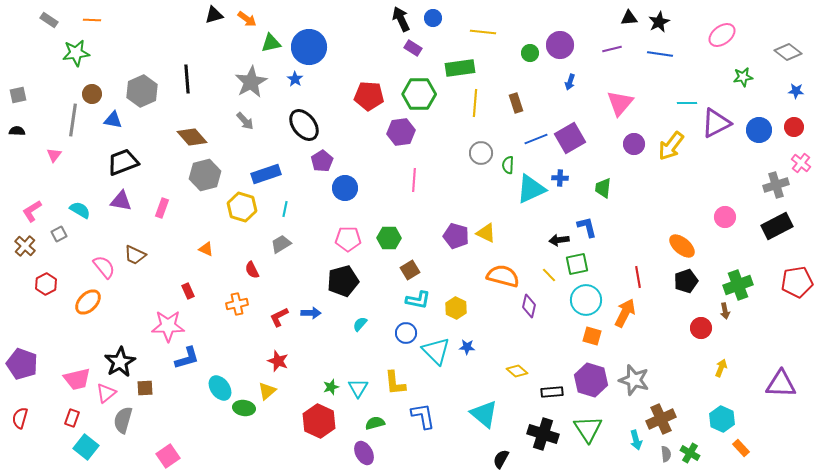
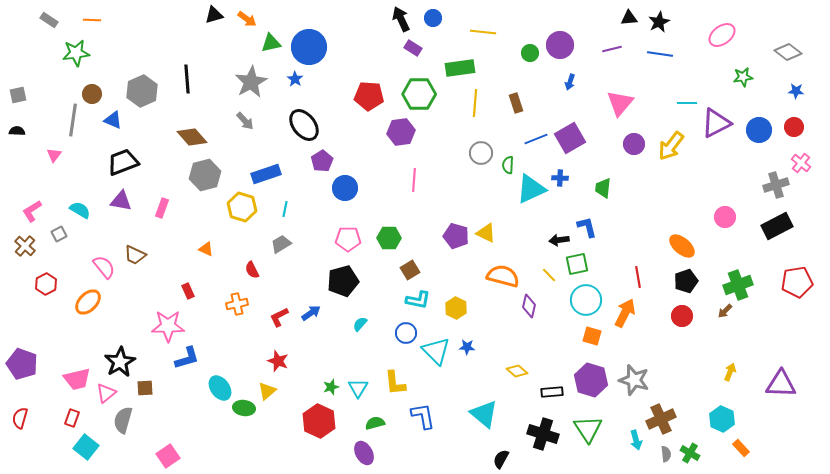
blue triangle at (113, 120): rotated 12 degrees clockwise
brown arrow at (725, 311): rotated 56 degrees clockwise
blue arrow at (311, 313): rotated 36 degrees counterclockwise
red circle at (701, 328): moved 19 px left, 12 px up
yellow arrow at (721, 368): moved 9 px right, 4 px down
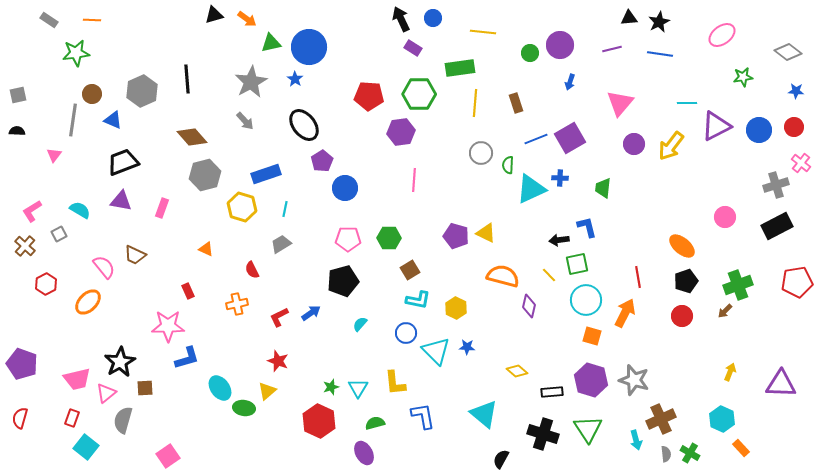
purple triangle at (716, 123): moved 3 px down
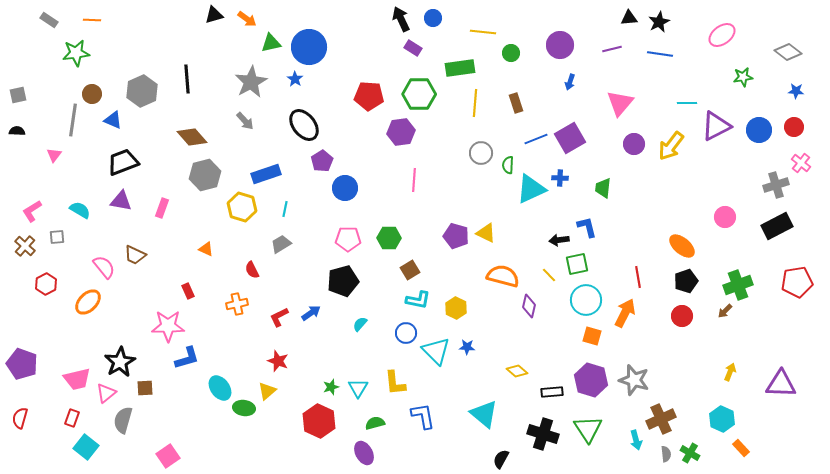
green circle at (530, 53): moved 19 px left
gray square at (59, 234): moved 2 px left, 3 px down; rotated 21 degrees clockwise
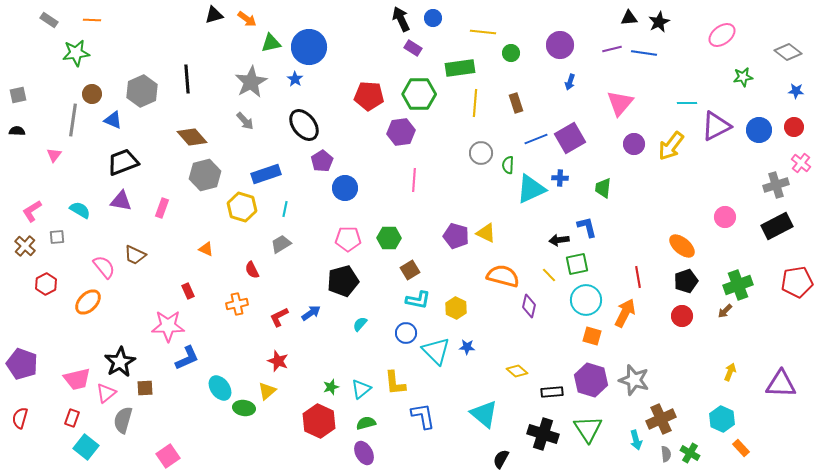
blue line at (660, 54): moved 16 px left, 1 px up
blue L-shape at (187, 358): rotated 8 degrees counterclockwise
cyan triangle at (358, 388): moved 3 px right, 1 px down; rotated 20 degrees clockwise
green semicircle at (375, 423): moved 9 px left
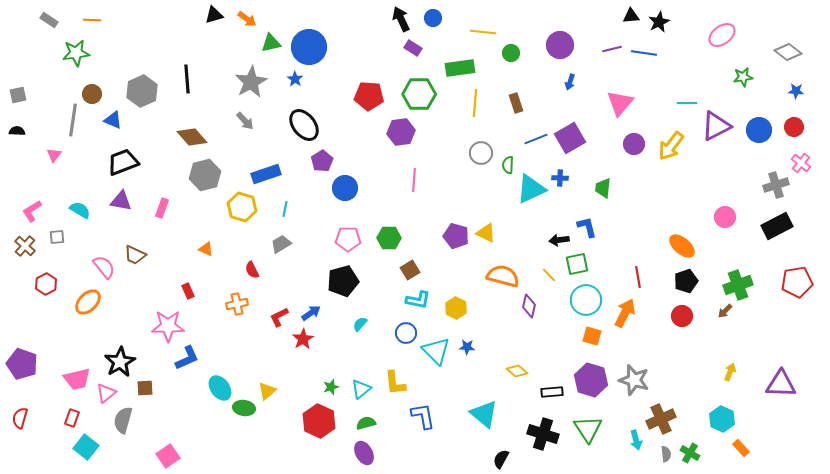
black triangle at (629, 18): moved 2 px right, 2 px up
red star at (278, 361): moved 25 px right, 22 px up; rotated 20 degrees clockwise
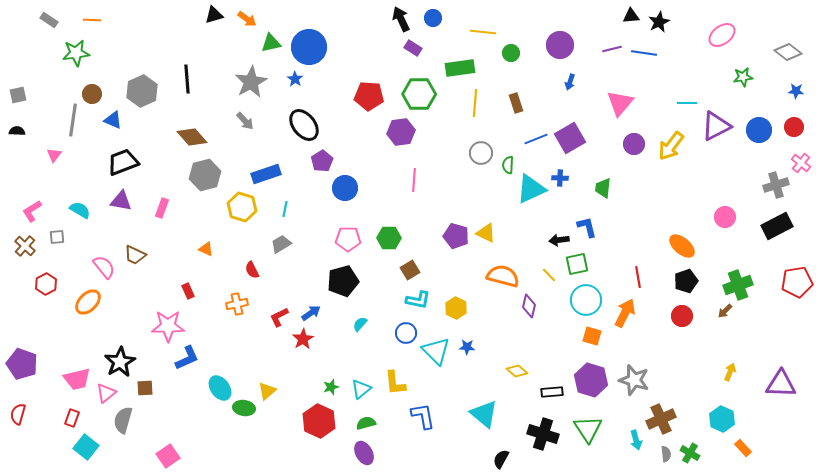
red semicircle at (20, 418): moved 2 px left, 4 px up
orange rectangle at (741, 448): moved 2 px right
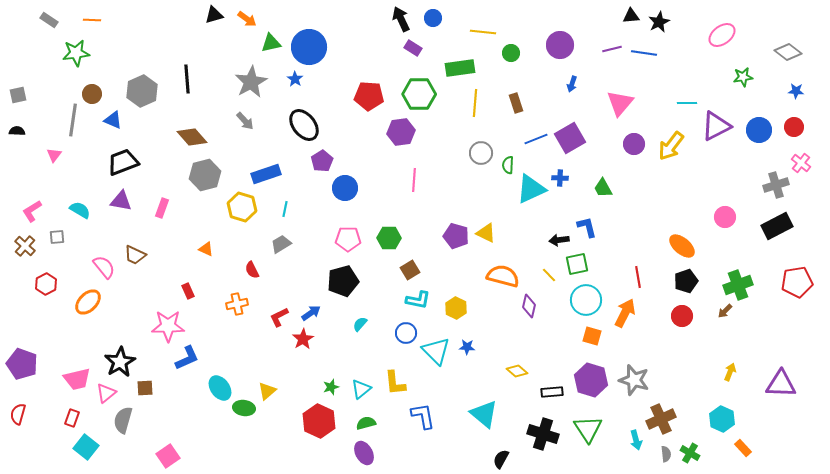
blue arrow at (570, 82): moved 2 px right, 2 px down
green trapezoid at (603, 188): rotated 35 degrees counterclockwise
